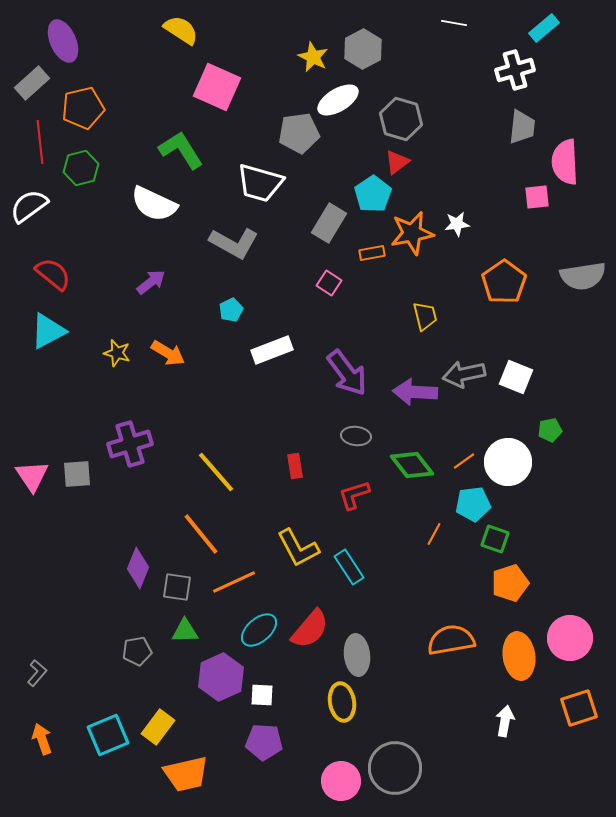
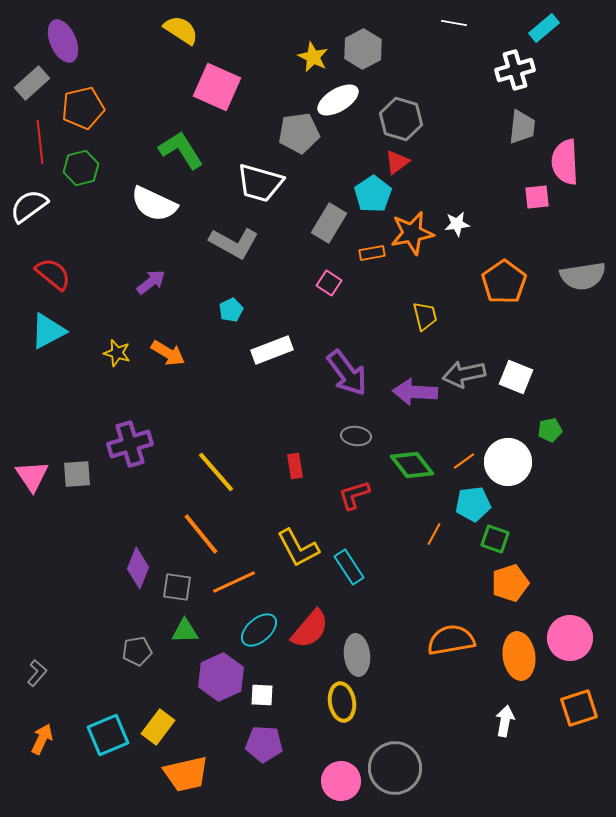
orange arrow at (42, 739): rotated 44 degrees clockwise
purple pentagon at (264, 742): moved 2 px down
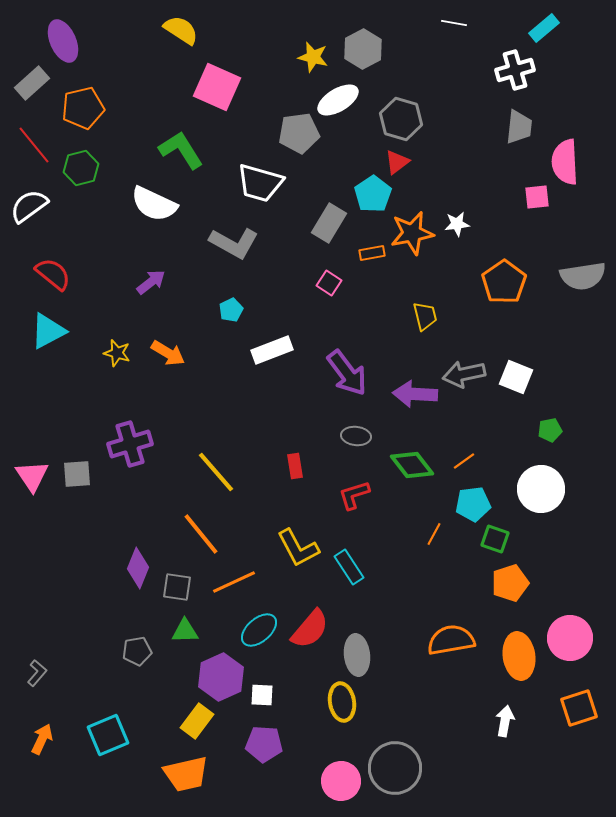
yellow star at (313, 57): rotated 12 degrees counterclockwise
gray trapezoid at (522, 127): moved 3 px left
red line at (40, 142): moved 6 px left, 3 px down; rotated 33 degrees counterclockwise
purple arrow at (415, 392): moved 2 px down
white circle at (508, 462): moved 33 px right, 27 px down
yellow rectangle at (158, 727): moved 39 px right, 6 px up
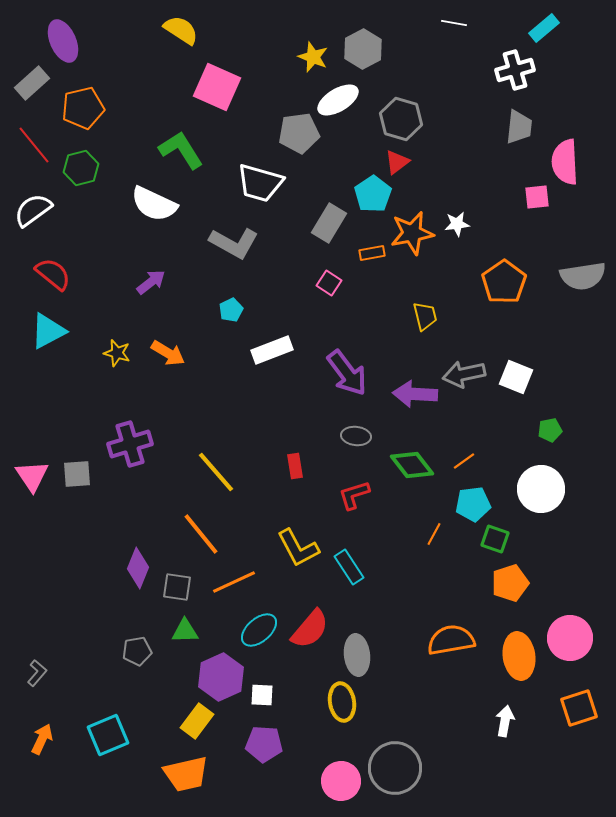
yellow star at (313, 57): rotated 8 degrees clockwise
white semicircle at (29, 206): moved 4 px right, 4 px down
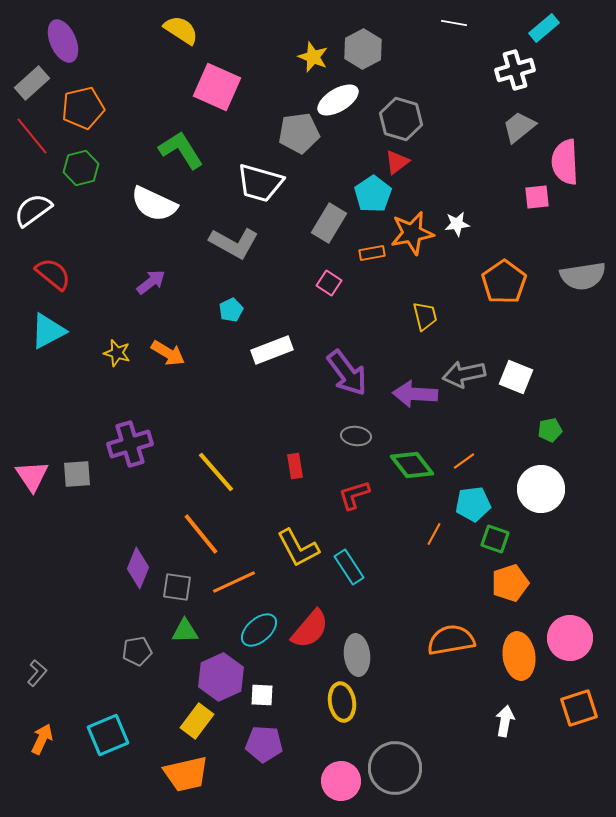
gray trapezoid at (519, 127): rotated 135 degrees counterclockwise
red line at (34, 145): moved 2 px left, 9 px up
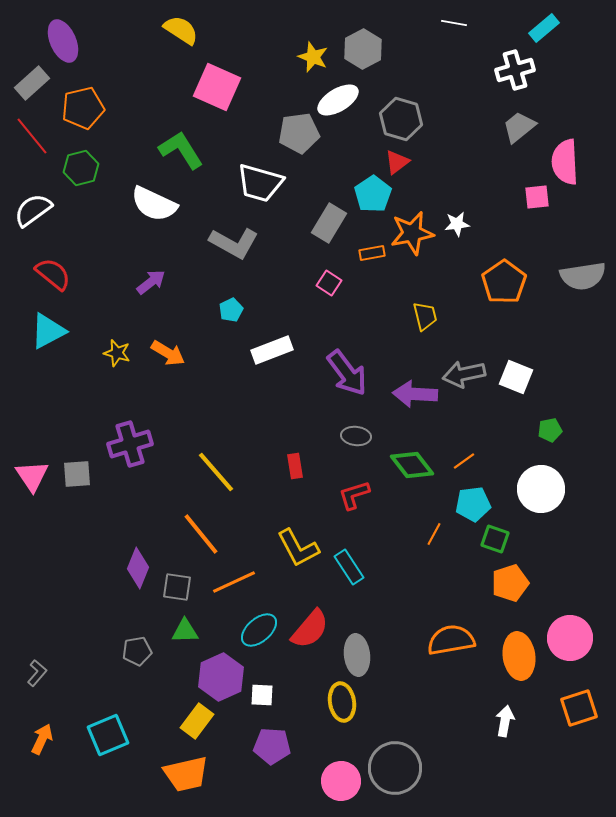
purple pentagon at (264, 744): moved 8 px right, 2 px down
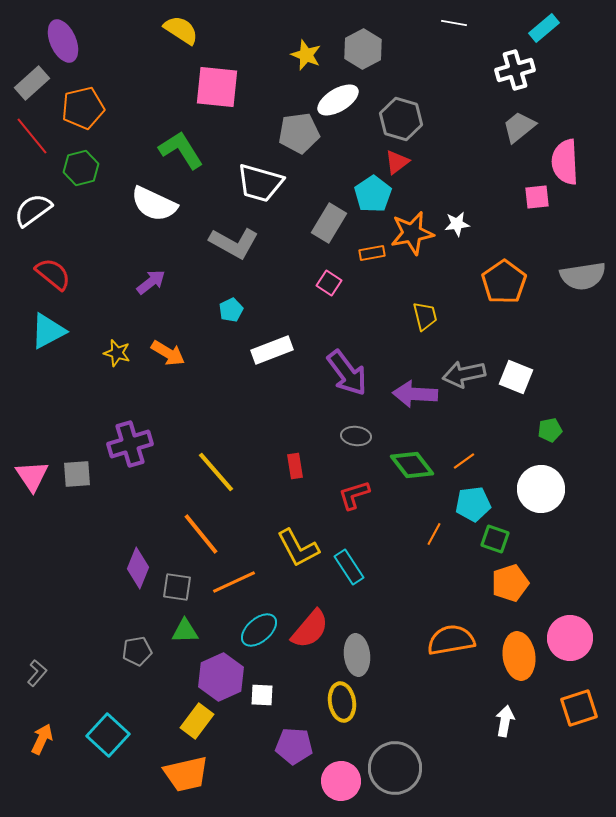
yellow star at (313, 57): moved 7 px left, 2 px up
pink square at (217, 87): rotated 18 degrees counterclockwise
cyan square at (108, 735): rotated 24 degrees counterclockwise
purple pentagon at (272, 746): moved 22 px right
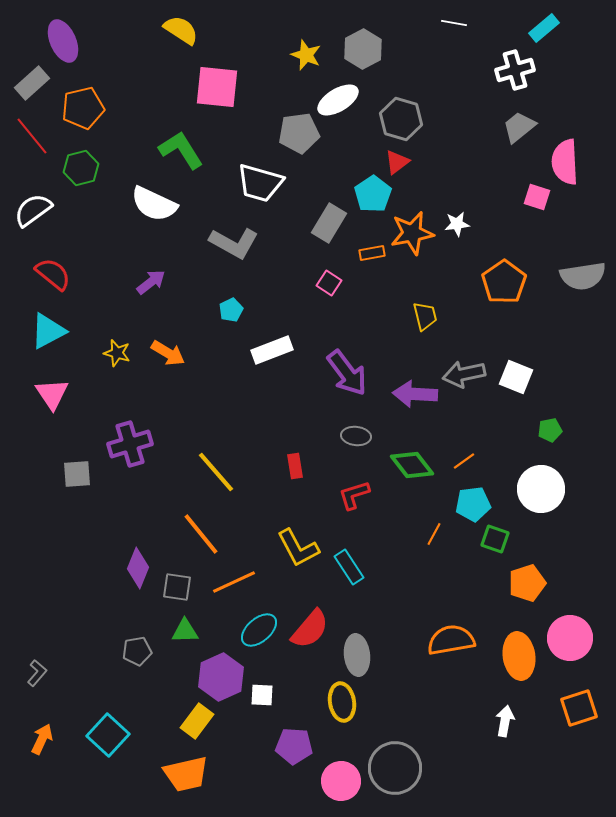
pink square at (537, 197): rotated 24 degrees clockwise
pink triangle at (32, 476): moved 20 px right, 82 px up
orange pentagon at (510, 583): moved 17 px right
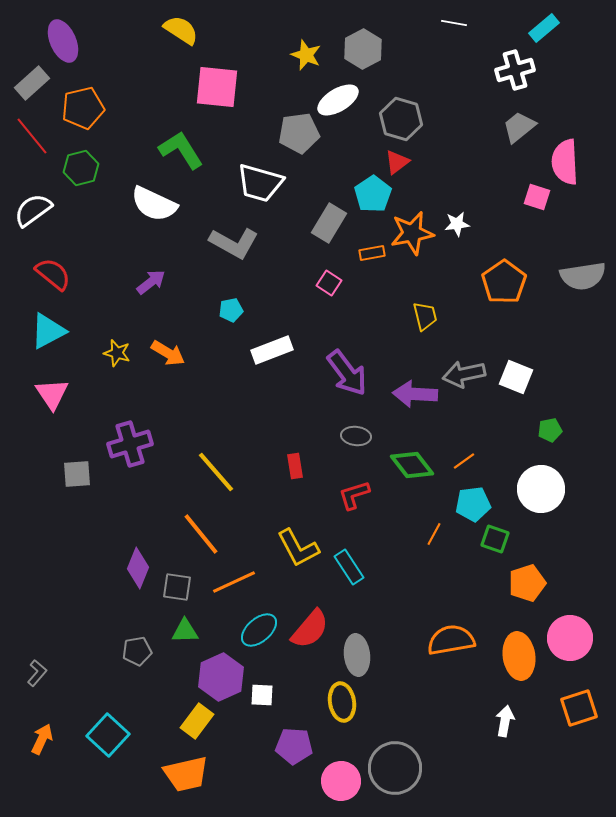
cyan pentagon at (231, 310): rotated 15 degrees clockwise
